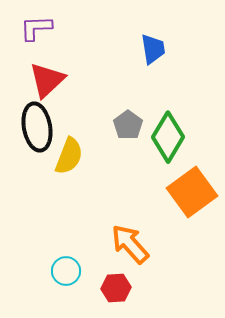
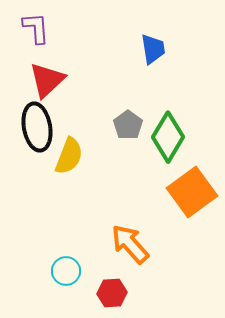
purple L-shape: rotated 88 degrees clockwise
red hexagon: moved 4 px left, 5 px down
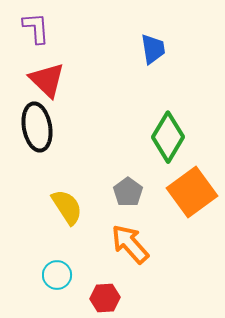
red triangle: rotated 33 degrees counterclockwise
gray pentagon: moved 67 px down
yellow semicircle: moved 2 px left, 51 px down; rotated 54 degrees counterclockwise
cyan circle: moved 9 px left, 4 px down
red hexagon: moved 7 px left, 5 px down
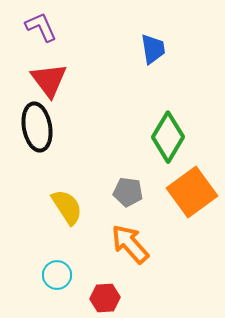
purple L-shape: moved 5 px right, 1 px up; rotated 20 degrees counterclockwise
red triangle: moved 2 px right; rotated 9 degrees clockwise
gray pentagon: rotated 28 degrees counterclockwise
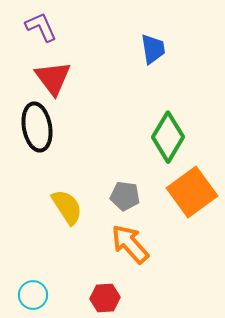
red triangle: moved 4 px right, 2 px up
gray pentagon: moved 3 px left, 4 px down
cyan circle: moved 24 px left, 20 px down
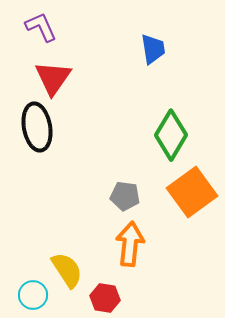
red triangle: rotated 12 degrees clockwise
green diamond: moved 3 px right, 2 px up
yellow semicircle: moved 63 px down
orange arrow: rotated 48 degrees clockwise
red hexagon: rotated 12 degrees clockwise
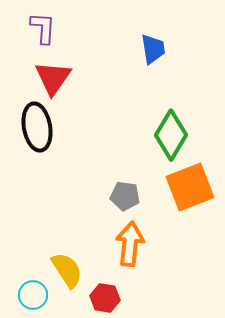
purple L-shape: moved 2 px right, 1 px down; rotated 28 degrees clockwise
orange square: moved 2 px left, 5 px up; rotated 15 degrees clockwise
